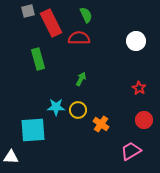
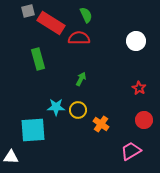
red rectangle: rotated 32 degrees counterclockwise
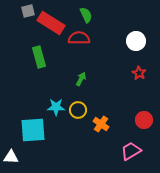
green rectangle: moved 1 px right, 2 px up
red star: moved 15 px up
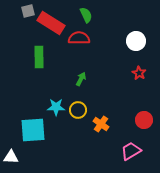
green rectangle: rotated 15 degrees clockwise
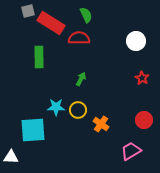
red star: moved 3 px right, 5 px down
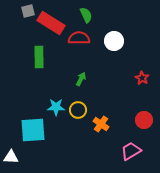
white circle: moved 22 px left
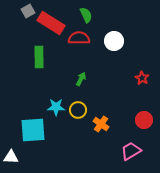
gray square: rotated 16 degrees counterclockwise
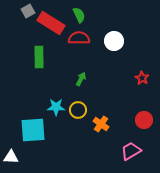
green semicircle: moved 7 px left
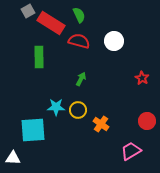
red semicircle: moved 3 px down; rotated 15 degrees clockwise
red circle: moved 3 px right, 1 px down
white triangle: moved 2 px right, 1 px down
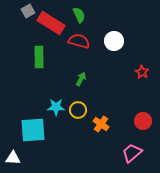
red star: moved 6 px up
red circle: moved 4 px left
pink trapezoid: moved 1 px right, 2 px down; rotated 10 degrees counterclockwise
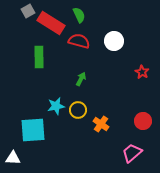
cyan star: moved 1 px up; rotated 12 degrees counterclockwise
